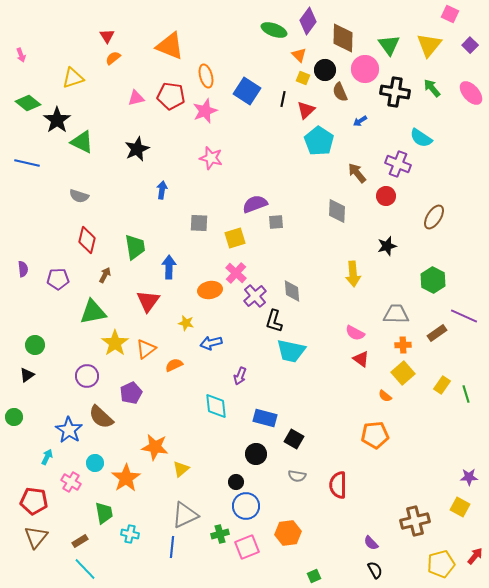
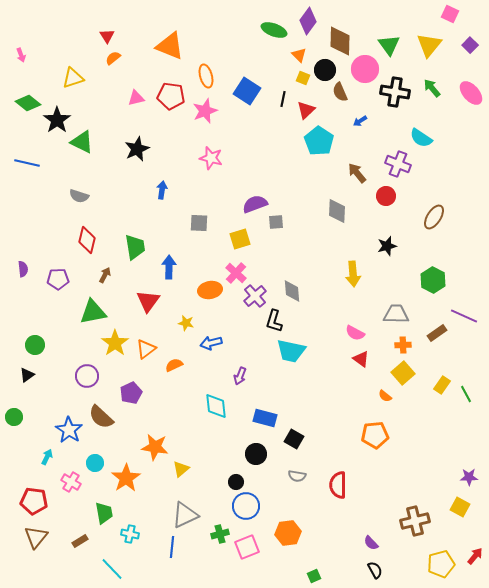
brown diamond at (343, 38): moved 3 px left, 3 px down
yellow square at (235, 238): moved 5 px right, 1 px down
green line at (466, 394): rotated 12 degrees counterclockwise
cyan line at (85, 569): moved 27 px right
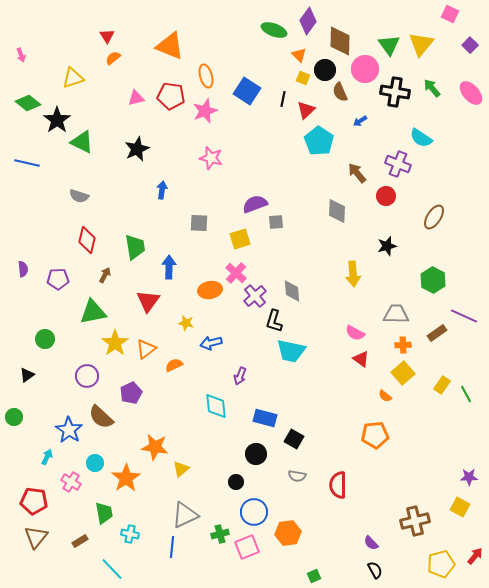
yellow triangle at (429, 45): moved 8 px left, 1 px up
green circle at (35, 345): moved 10 px right, 6 px up
blue circle at (246, 506): moved 8 px right, 6 px down
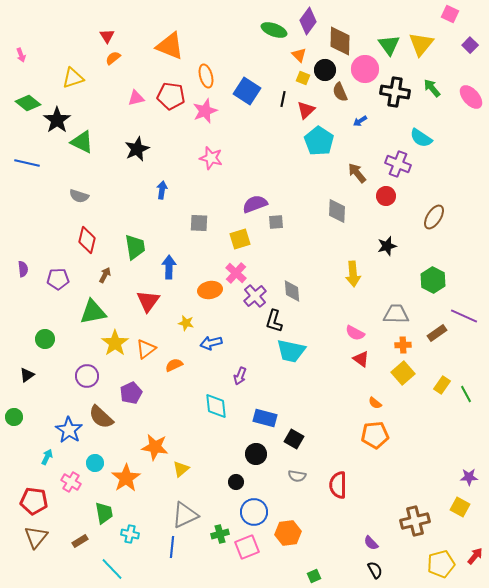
pink ellipse at (471, 93): moved 4 px down
orange semicircle at (385, 396): moved 10 px left, 7 px down
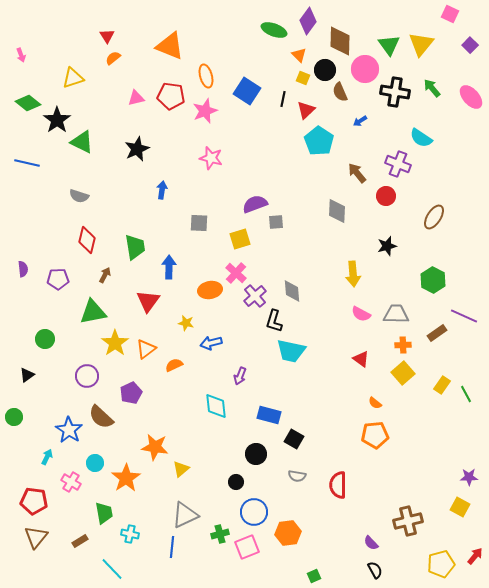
pink semicircle at (355, 333): moved 6 px right, 19 px up
blue rectangle at (265, 418): moved 4 px right, 3 px up
brown cross at (415, 521): moved 7 px left
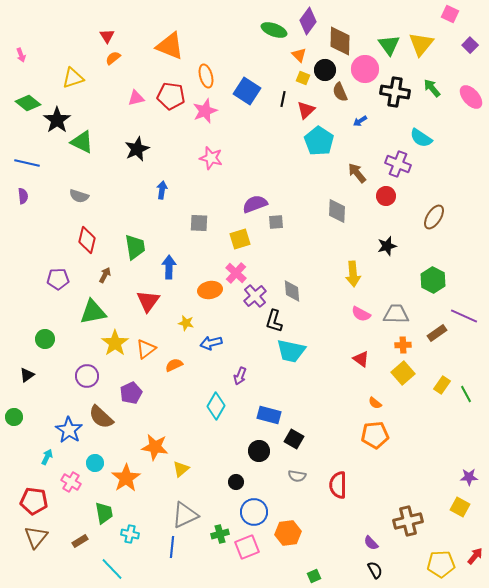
purple semicircle at (23, 269): moved 73 px up
cyan diamond at (216, 406): rotated 36 degrees clockwise
black circle at (256, 454): moved 3 px right, 3 px up
yellow pentagon at (441, 564): rotated 12 degrees clockwise
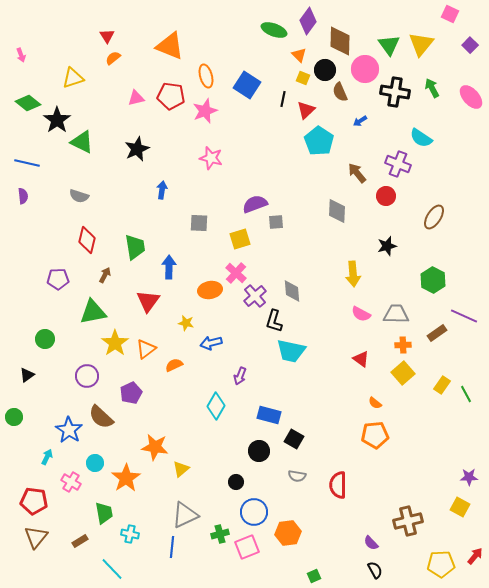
green arrow at (432, 88): rotated 12 degrees clockwise
blue square at (247, 91): moved 6 px up
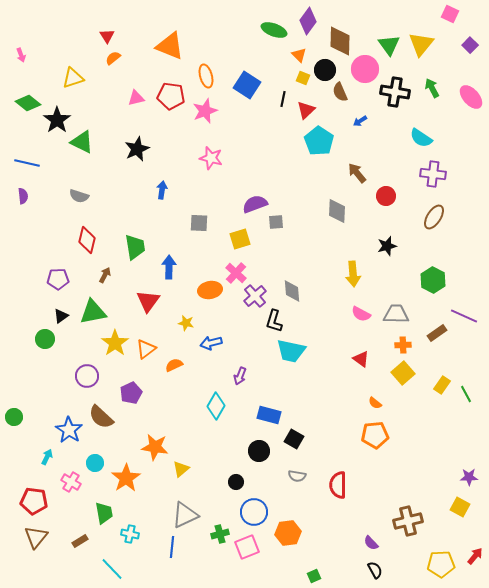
purple cross at (398, 164): moved 35 px right, 10 px down; rotated 15 degrees counterclockwise
black triangle at (27, 375): moved 34 px right, 59 px up
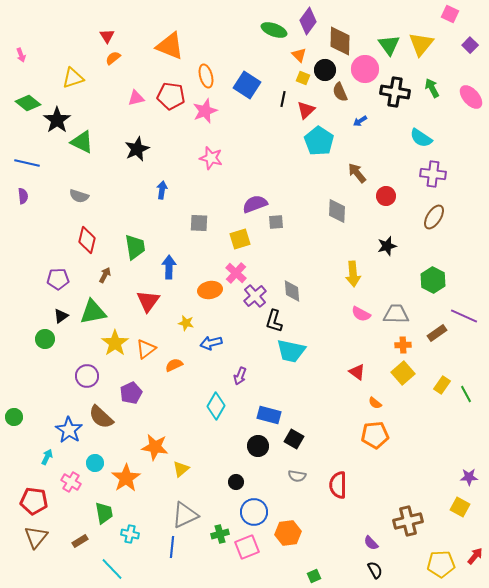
red triangle at (361, 359): moved 4 px left, 13 px down
black circle at (259, 451): moved 1 px left, 5 px up
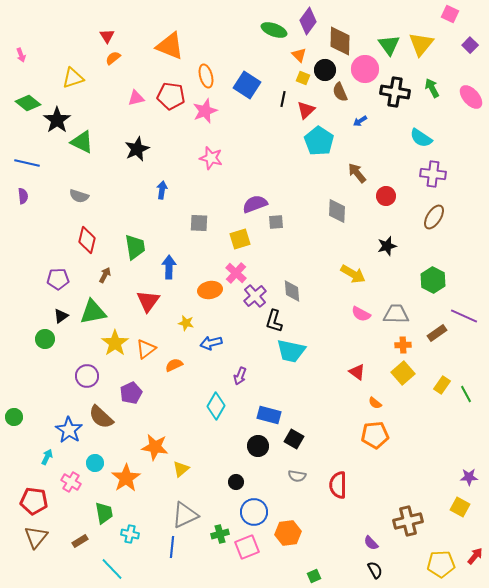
yellow arrow at (353, 274): rotated 55 degrees counterclockwise
